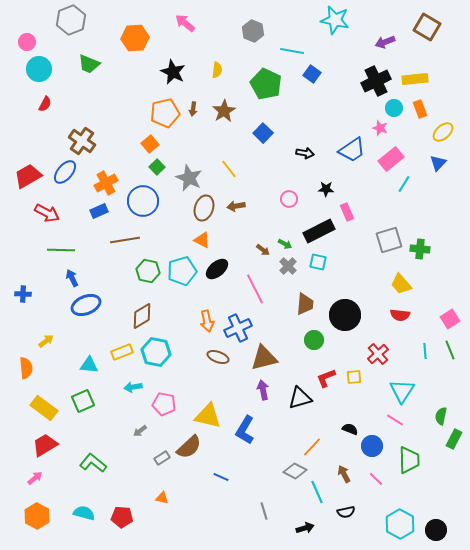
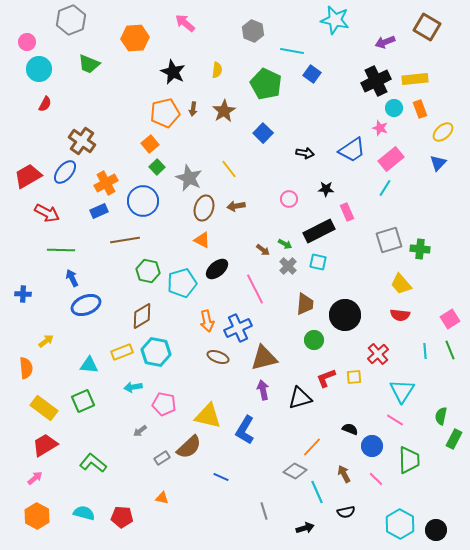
cyan line at (404, 184): moved 19 px left, 4 px down
cyan pentagon at (182, 271): moved 12 px down
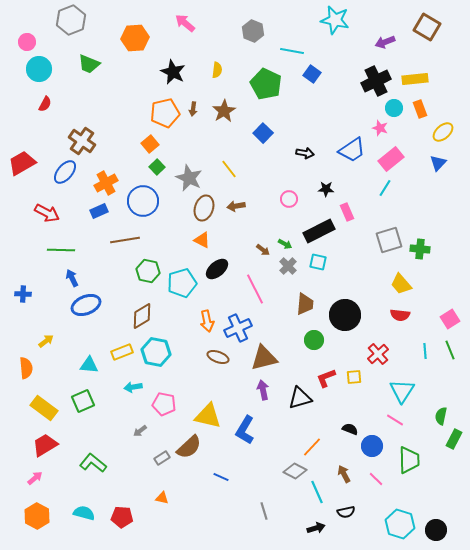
red trapezoid at (28, 176): moved 6 px left, 13 px up
cyan hexagon at (400, 524): rotated 12 degrees counterclockwise
black arrow at (305, 528): moved 11 px right
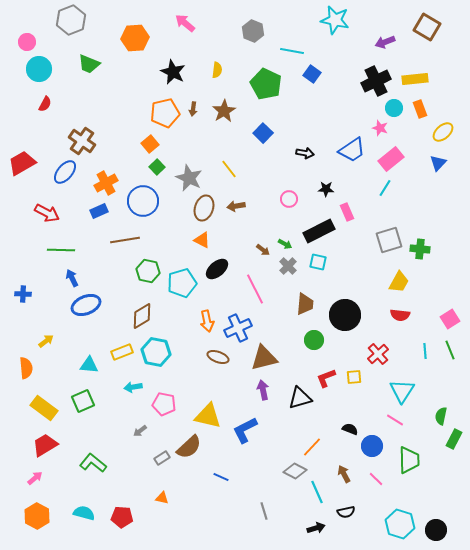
yellow trapezoid at (401, 284): moved 2 px left, 2 px up; rotated 110 degrees counterclockwise
blue L-shape at (245, 430): rotated 32 degrees clockwise
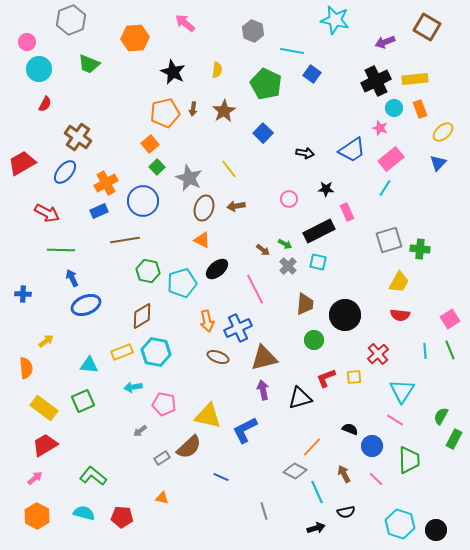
brown cross at (82, 141): moved 4 px left, 4 px up
green semicircle at (441, 416): rotated 18 degrees clockwise
green L-shape at (93, 463): moved 13 px down
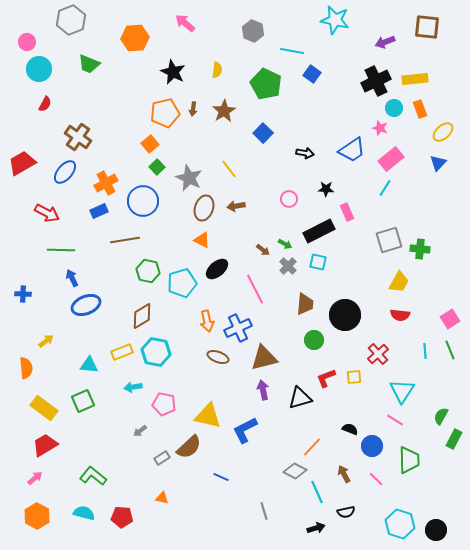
brown square at (427, 27): rotated 24 degrees counterclockwise
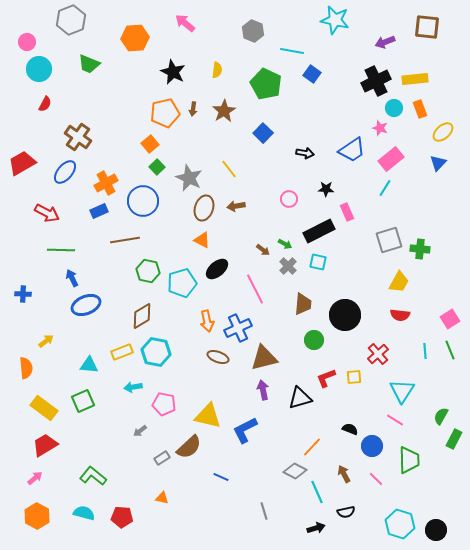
brown trapezoid at (305, 304): moved 2 px left
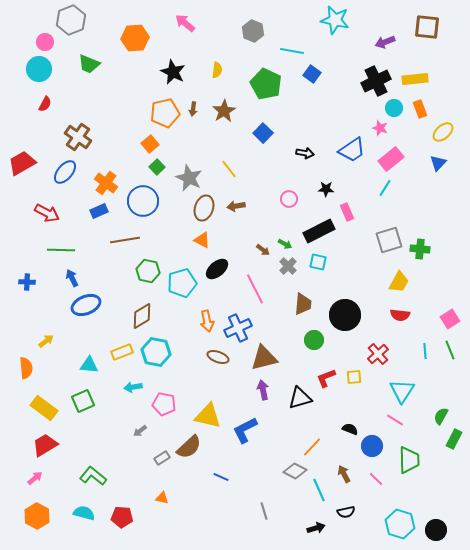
pink circle at (27, 42): moved 18 px right
orange cross at (106, 183): rotated 25 degrees counterclockwise
blue cross at (23, 294): moved 4 px right, 12 px up
cyan line at (317, 492): moved 2 px right, 2 px up
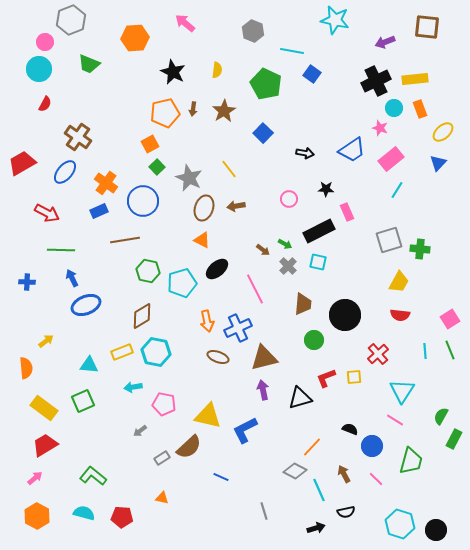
orange square at (150, 144): rotated 12 degrees clockwise
cyan line at (385, 188): moved 12 px right, 2 px down
green trapezoid at (409, 460): moved 2 px right, 1 px down; rotated 16 degrees clockwise
